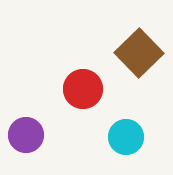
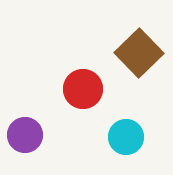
purple circle: moved 1 px left
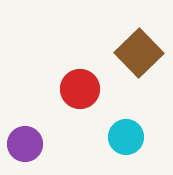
red circle: moved 3 px left
purple circle: moved 9 px down
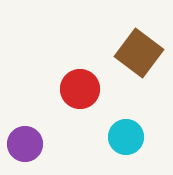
brown square: rotated 9 degrees counterclockwise
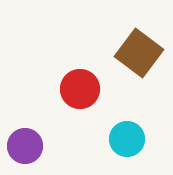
cyan circle: moved 1 px right, 2 px down
purple circle: moved 2 px down
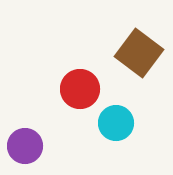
cyan circle: moved 11 px left, 16 px up
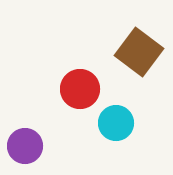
brown square: moved 1 px up
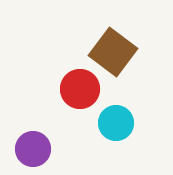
brown square: moved 26 px left
purple circle: moved 8 px right, 3 px down
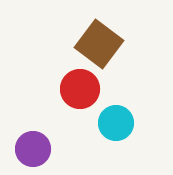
brown square: moved 14 px left, 8 px up
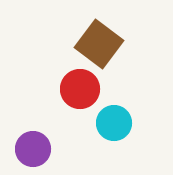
cyan circle: moved 2 px left
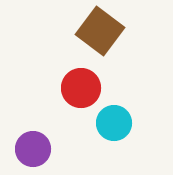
brown square: moved 1 px right, 13 px up
red circle: moved 1 px right, 1 px up
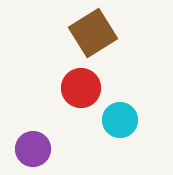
brown square: moved 7 px left, 2 px down; rotated 21 degrees clockwise
cyan circle: moved 6 px right, 3 px up
